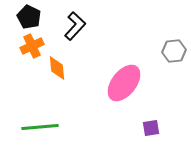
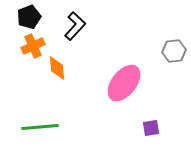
black pentagon: rotated 25 degrees clockwise
orange cross: moved 1 px right
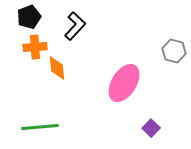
orange cross: moved 2 px right, 1 px down; rotated 20 degrees clockwise
gray hexagon: rotated 20 degrees clockwise
pink ellipse: rotated 6 degrees counterclockwise
purple square: rotated 36 degrees counterclockwise
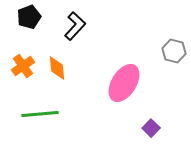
orange cross: moved 12 px left, 19 px down; rotated 30 degrees counterclockwise
green line: moved 13 px up
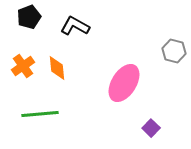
black L-shape: rotated 104 degrees counterclockwise
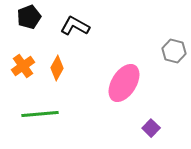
orange diamond: rotated 35 degrees clockwise
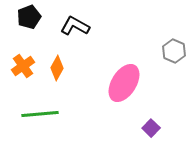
gray hexagon: rotated 10 degrees clockwise
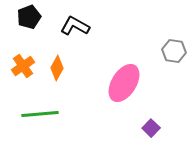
gray hexagon: rotated 15 degrees counterclockwise
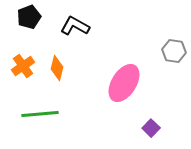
orange diamond: rotated 15 degrees counterclockwise
